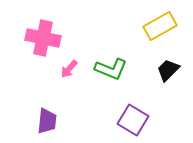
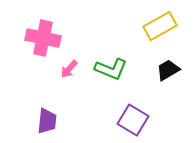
black trapezoid: rotated 15 degrees clockwise
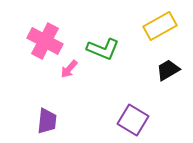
pink cross: moved 2 px right, 3 px down; rotated 16 degrees clockwise
green L-shape: moved 8 px left, 20 px up
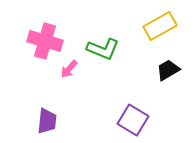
pink cross: rotated 12 degrees counterclockwise
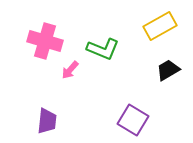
pink arrow: moved 1 px right, 1 px down
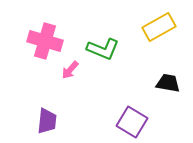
yellow rectangle: moved 1 px left, 1 px down
black trapezoid: moved 13 px down; rotated 40 degrees clockwise
purple square: moved 1 px left, 2 px down
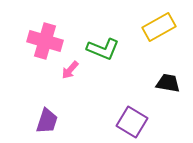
purple trapezoid: rotated 12 degrees clockwise
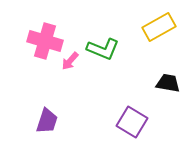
pink arrow: moved 9 px up
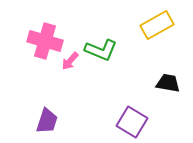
yellow rectangle: moved 2 px left, 2 px up
green L-shape: moved 2 px left, 1 px down
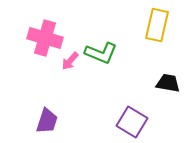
yellow rectangle: rotated 48 degrees counterclockwise
pink cross: moved 3 px up
green L-shape: moved 3 px down
